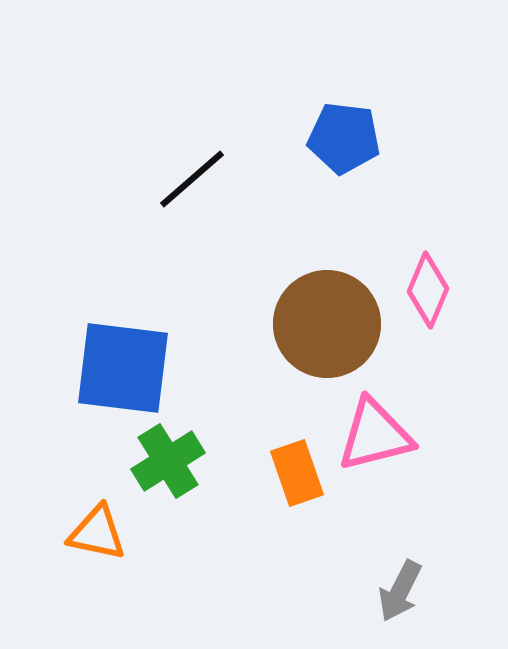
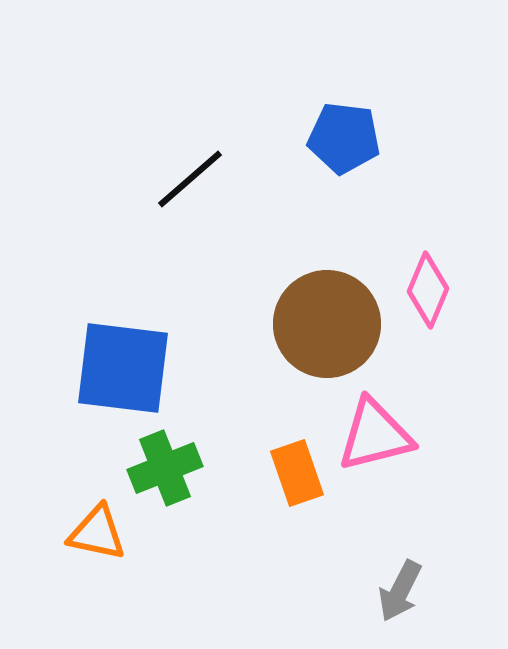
black line: moved 2 px left
green cross: moved 3 px left, 7 px down; rotated 10 degrees clockwise
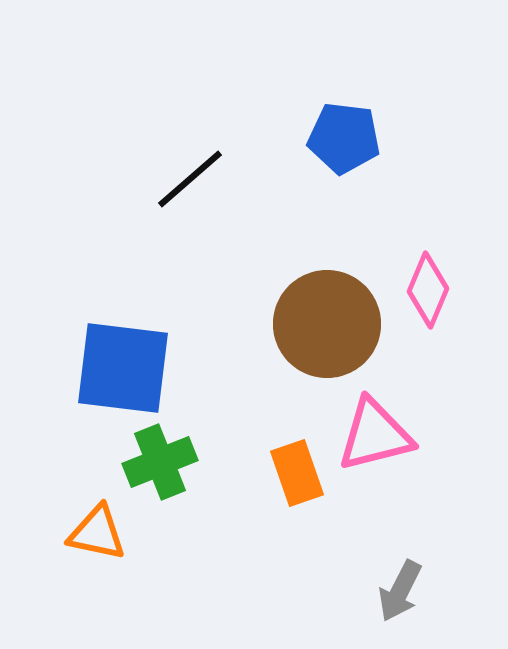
green cross: moved 5 px left, 6 px up
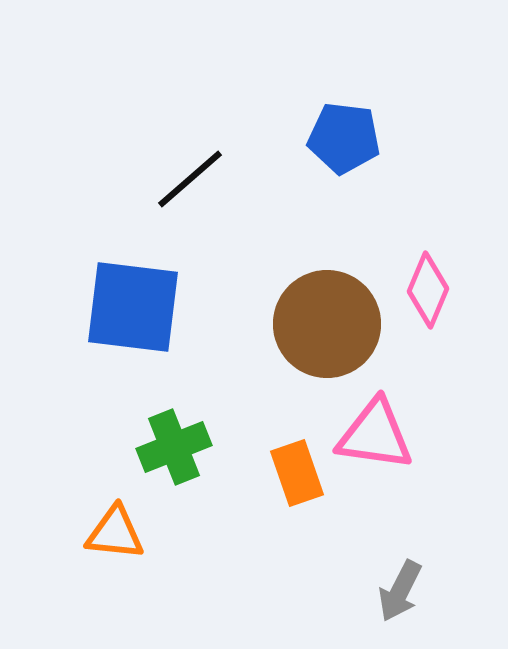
blue square: moved 10 px right, 61 px up
pink triangle: rotated 22 degrees clockwise
green cross: moved 14 px right, 15 px up
orange triangle: moved 18 px right; rotated 6 degrees counterclockwise
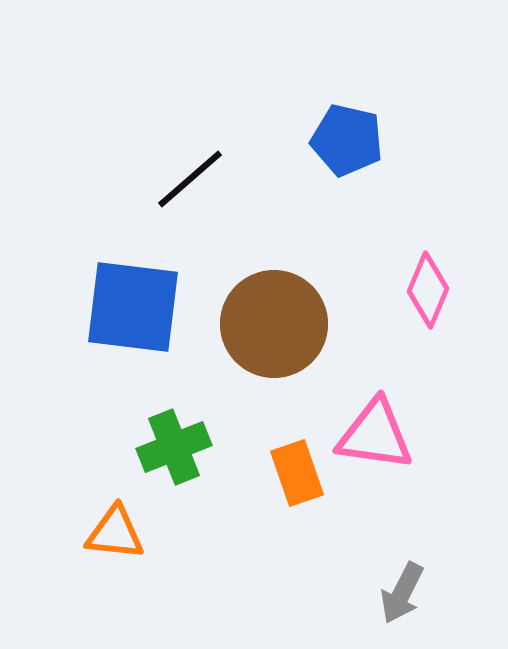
blue pentagon: moved 3 px right, 2 px down; rotated 6 degrees clockwise
brown circle: moved 53 px left
gray arrow: moved 2 px right, 2 px down
